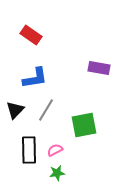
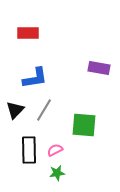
red rectangle: moved 3 px left, 2 px up; rotated 35 degrees counterclockwise
gray line: moved 2 px left
green square: rotated 16 degrees clockwise
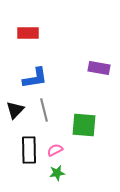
gray line: rotated 45 degrees counterclockwise
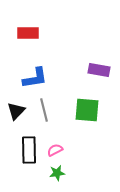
purple rectangle: moved 2 px down
black triangle: moved 1 px right, 1 px down
green square: moved 3 px right, 15 px up
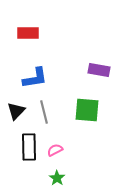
gray line: moved 2 px down
black rectangle: moved 3 px up
green star: moved 5 px down; rotated 28 degrees counterclockwise
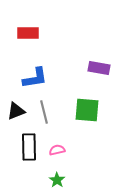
purple rectangle: moved 2 px up
black triangle: rotated 24 degrees clockwise
pink semicircle: moved 2 px right; rotated 14 degrees clockwise
green star: moved 2 px down
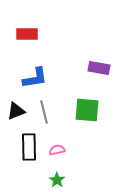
red rectangle: moved 1 px left, 1 px down
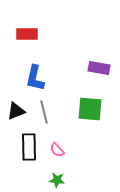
blue L-shape: rotated 112 degrees clockwise
green square: moved 3 px right, 1 px up
pink semicircle: rotated 119 degrees counterclockwise
green star: rotated 28 degrees counterclockwise
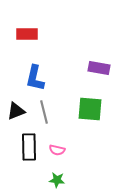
pink semicircle: rotated 35 degrees counterclockwise
